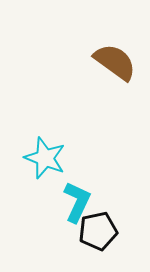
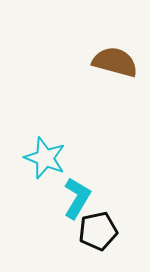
brown semicircle: rotated 21 degrees counterclockwise
cyan L-shape: moved 4 px up; rotated 6 degrees clockwise
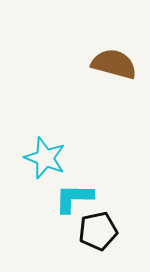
brown semicircle: moved 1 px left, 2 px down
cyan L-shape: moved 3 px left; rotated 120 degrees counterclockwise
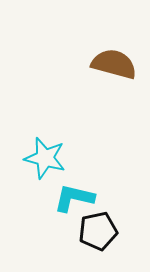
cyan star: rotated 6 degrees counterclockwise
cyan L-shape: rotated 12 degrees clockwise
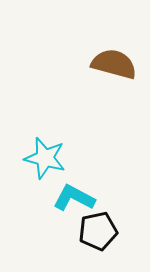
cyan L-shape: rotated 15 degrees clockwise
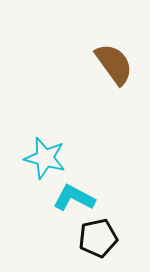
brown semicircle: rotated 39 degrees clockwise
black pentagon: moved 7 px down
